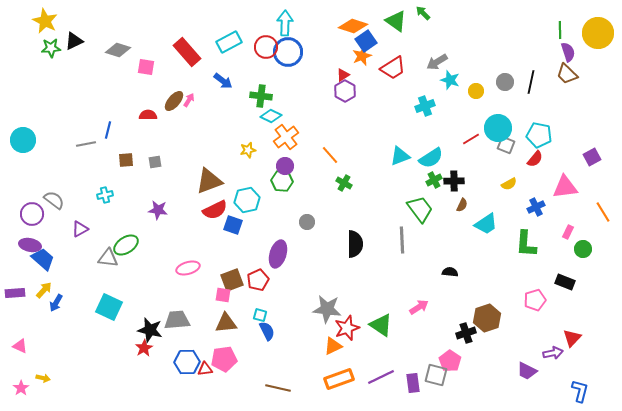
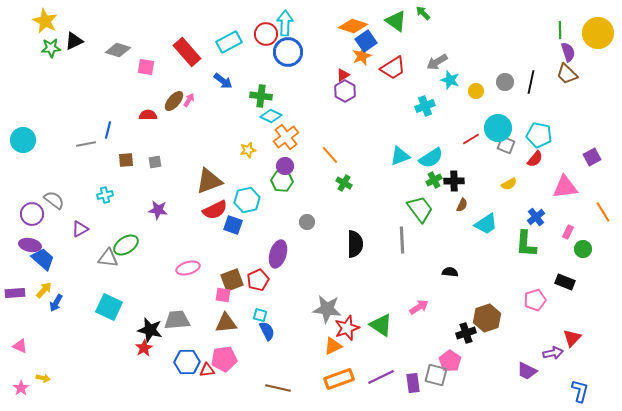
red circle at (266, 47): moved 13 px up
blue cross at (536, 207): moved 10 px down; rotated 12 degrees counterclockwise
red triangle at (205, 369): moved 2 px right, 1 px down
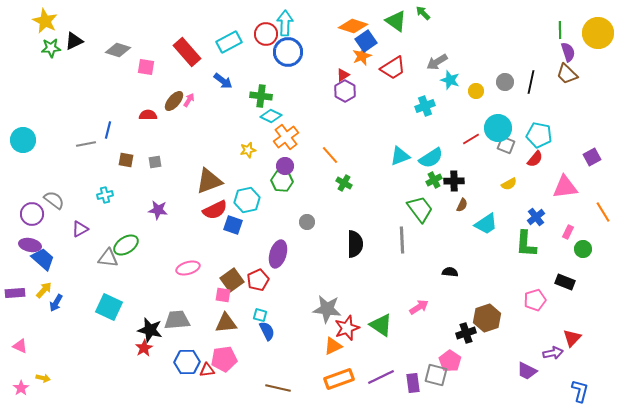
brown square at (126, 160): rotated 14 degrees clockwise
brown square at (232, 280): rotated 15 degrees counterclockwise
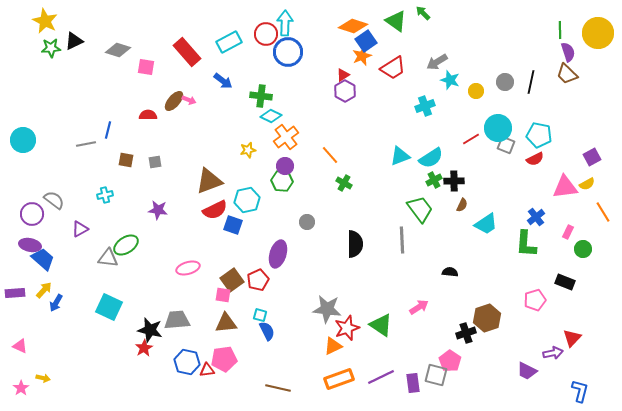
pink arrow at (189, 100): rotated 80 degrees clockwise
red semicircle at (535, 159): rotated 24 degrees clockwise
yellow semicircle at (509, 184): moved 78 px right
blue hexagon at (187, 362): rotated 15 degrees clockwise
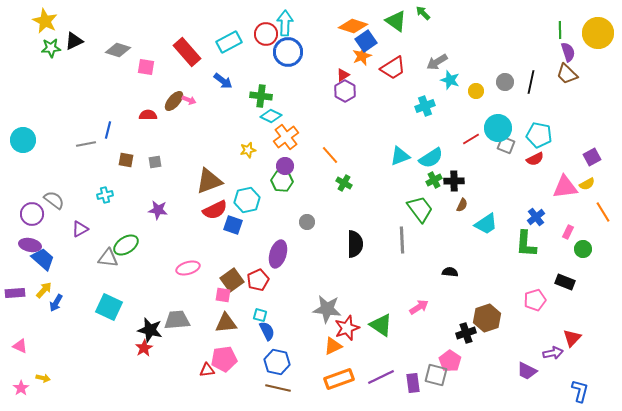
blue hexagon at (187, 362): moved 90 px right
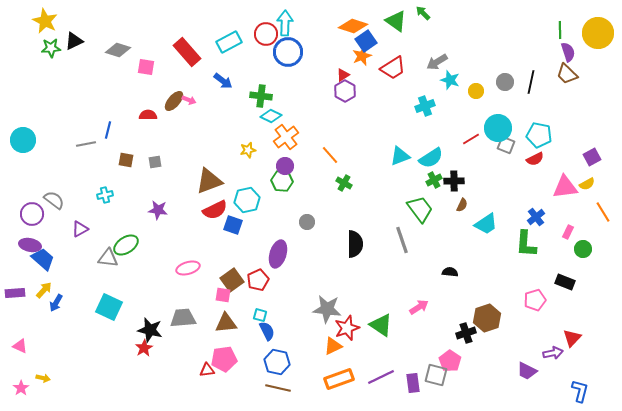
gray line at (402, 240): rotated 16 degrees counterclockwise
gray trapezoid at (177, 320): moved 6 px right, 2 px up
